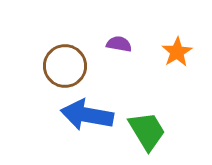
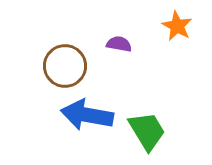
orange star: moved 26 px up; rotated 12 degrees counterclockwise
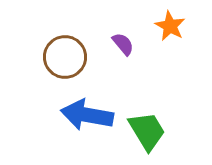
orange star: moved 7 px left
purple semicircle: moved 4 px right; rotated 40 degrees clockwise
brown circle: moved 9 px up
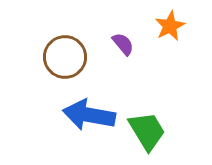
orange star: rotated 16 degrees clockwise
blue arrow: moved 2 px right
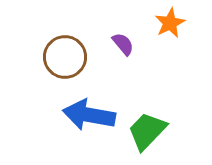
orange star: moved 3 px up
green trapezoid: rotated 105 degrees counterclockwise
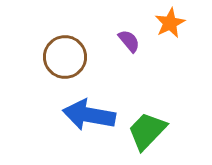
purple semicircle: moved 6 px right, 3 px up
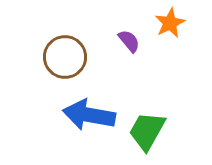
green trapezoid: rotated 15 degrees counterclockwise
